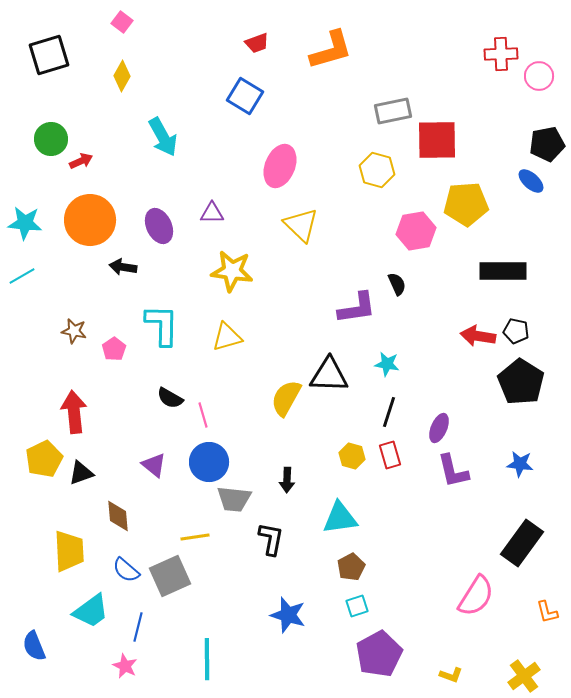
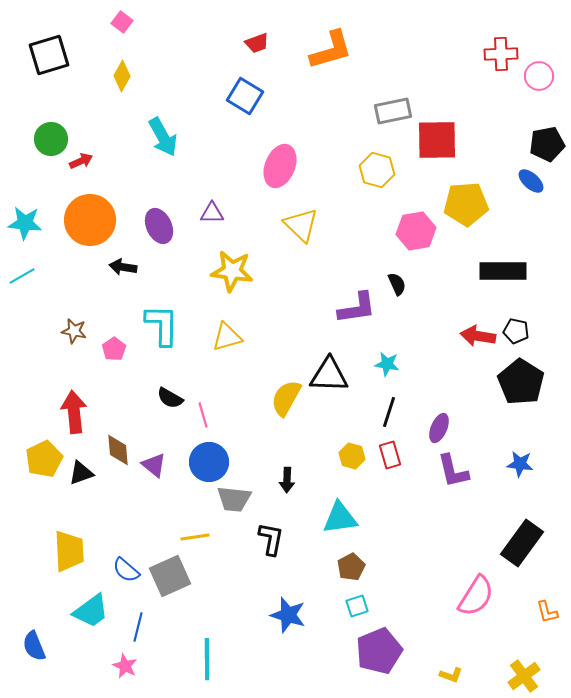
brown diamond at (118, 516): moved 66 px up
purple pentagon at (379, 654): moved 3 px up; rotated 6 degrees clockwise
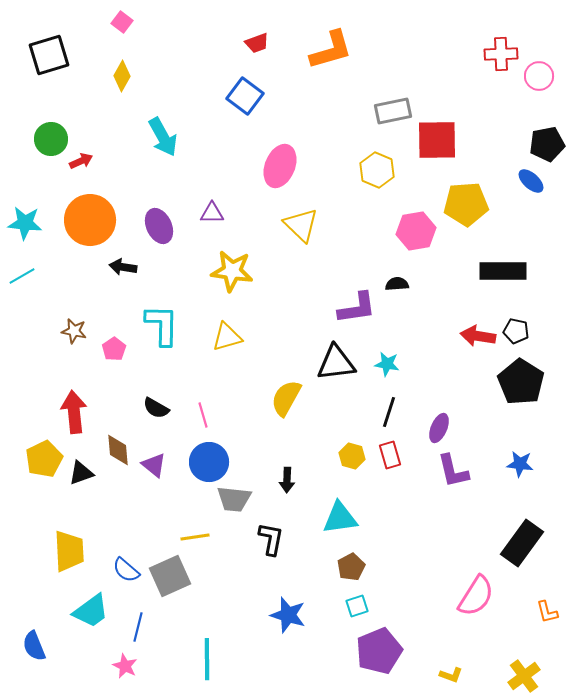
blue square at (245, 96): rotated 6 degrees clockwise
yellow hexagon at (377, 170): rotated 8 degrees clockwise
black semicircle at (397, 284): rotated 70 degrees counterclockwise
black triangle at (329, 375): moved 7 px right, 12 px up; rotated 9 degrees counterclockwise
black semicircle at (170, 398): moved 14 px left, 10 px down
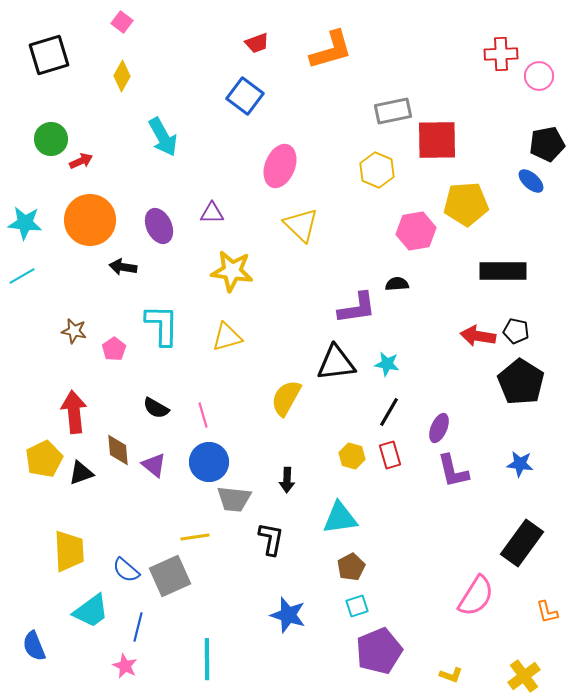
black line at (389, 412): rotated 12 degrees clockwise
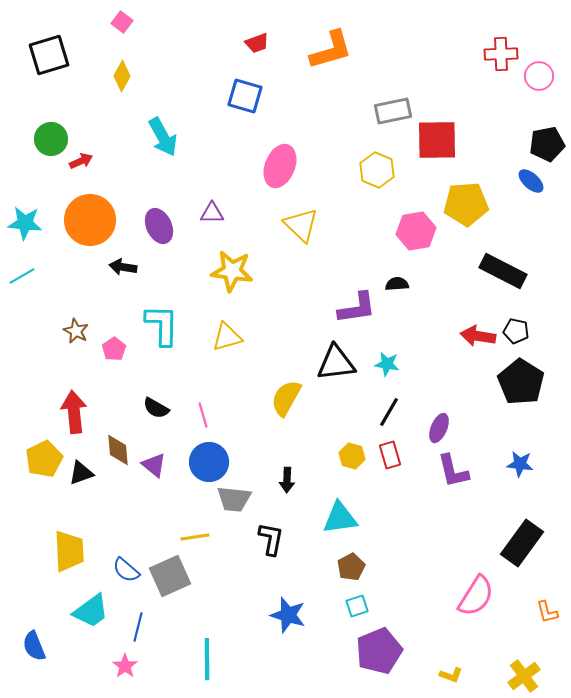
blue square at (245, 96): rotated 21 degrees counterclockwise
black rectangle at (503, 271): rotated 27 degrees clockwise
brown star at (74, 331): moved 2 px right; rotated 15 degrees clockwise
pink star at (125, 666): rotated 10 degrees clockwise
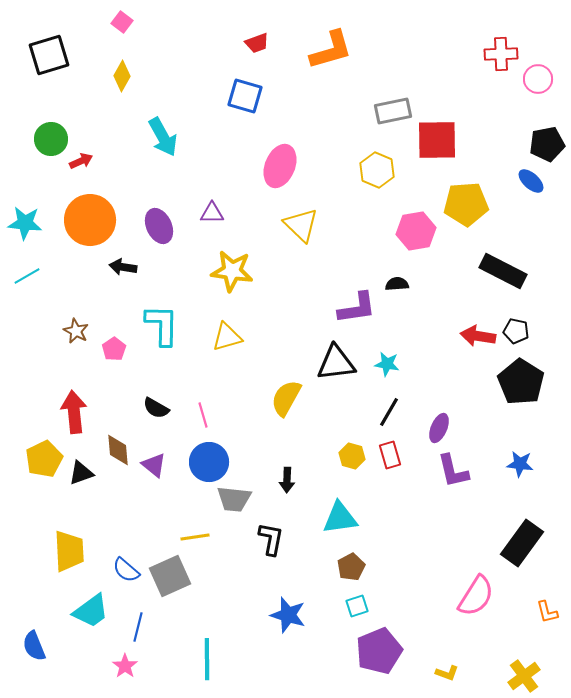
pink circle at (539, 76): moved 1 px left, 3 px down
cyan line at (22, 276): moved 5 px right
yellow L-shape at (451, 675): moved 4 px left, 2 px up
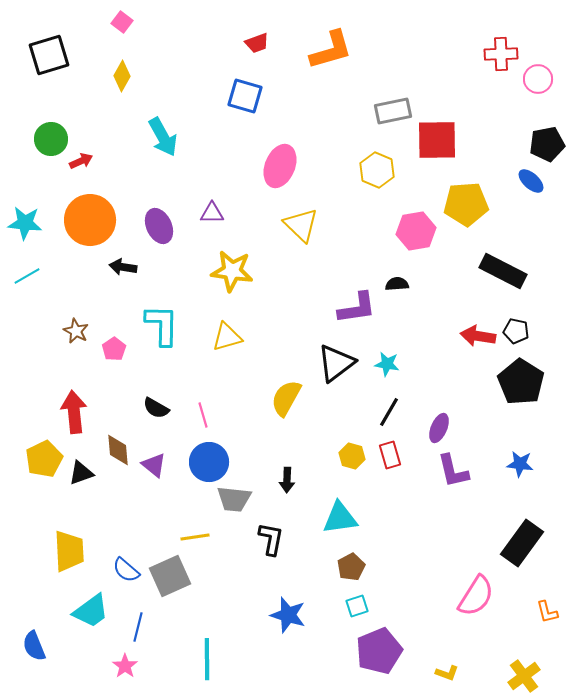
black triangle at (336, 363): rotated 30 degrees counterclockwise
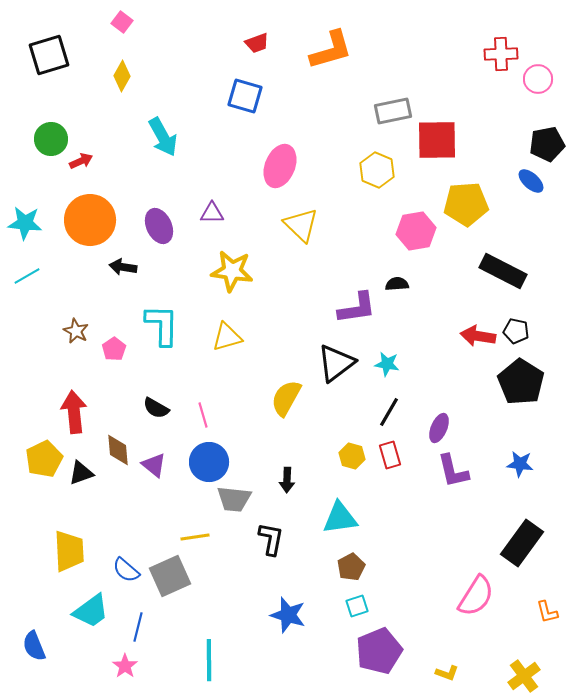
cyan line at (207, 659): moved 2 px right, 1 px down
